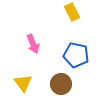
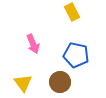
brown circle: moved 1 px left, 2 px up
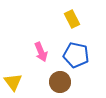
yellow rectangle: moved 7 px down
pink arrow: moved 8 px right, 8 px down
yellow triangle: moved 10 px left, 1 px up
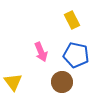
yellow rectangle: moved 1 px down
brown circle: moved 2 px right
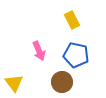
pink arrow: moved 2 px left, 1 px up
yellow triangle: moved 1 px right, 1 px down
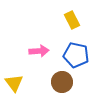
pink arrow: rotated 72 degrees counterclockwise
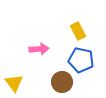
yellow rectangle: moved 6 px right, 11 px down
pink arrow: moved 2 px up
blue pentagon: moved 5 px right, 5 px down
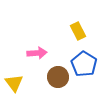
pink arrow: moved 2 px left, 4 px down
blue pentagon: moved 3 px right, 4 px down; rotated 20 degrees clockwise
brown circle: moved 4 px left, 5 px up
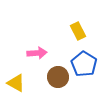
yellow triangle: moved 2 px right; rotated 24 degrees counterclockwise
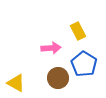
pink arrow: moved 14 px right, 5 px up
brown circle: moved 1 px down
